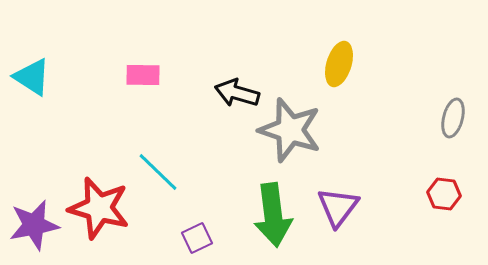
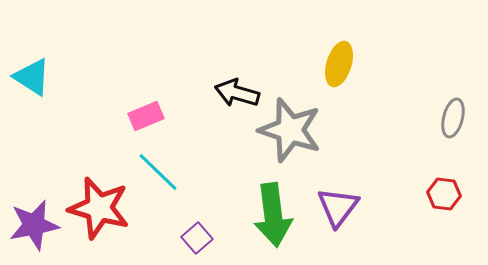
pink rectangle: moved 3 px right, 41 px down; rotated 24 degrees counterclockwise
purple square: rotated 16 degrees counterclockwise
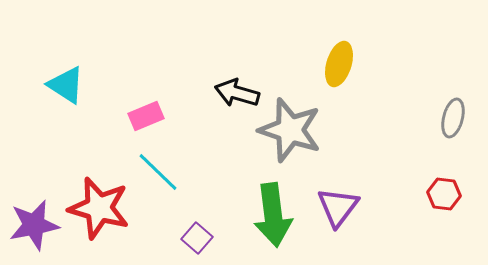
cyan triangle: moved 34 px right, 8 px down
purple square: rotated 8 degrees counterclockwise
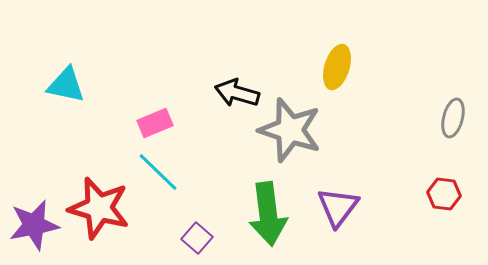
yellow ellipse: moved 2 px left, 3 px down
cyan triangle: rotated 21 degrees counterclockwise
pink rectangle: moved 9 px right, 7 px down
green arrow: moved 5 px left, 1 px up
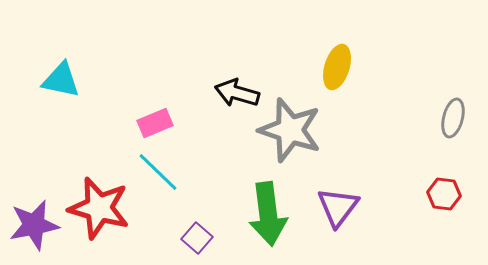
cyan triangle: moved 5 px left, 5 px up
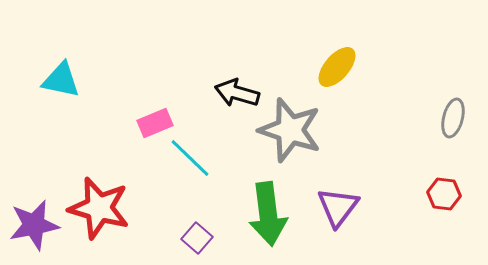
yellow ellipse: rotated 24 degrees clockwise
cyan line: moved 32 px right, 14 px up
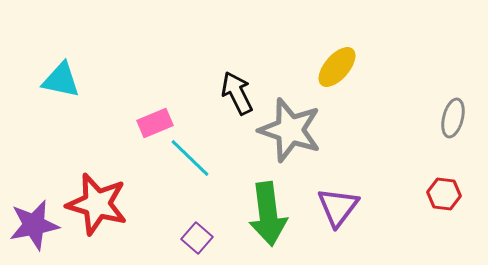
black arrow: rotated 48 degrees clockwise
red star: moved 2 px left, 4 px up
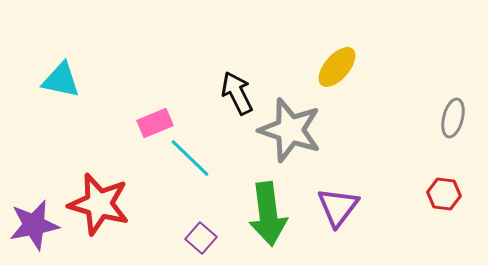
red star: moved 2 px right
purple square: moved 4 px right
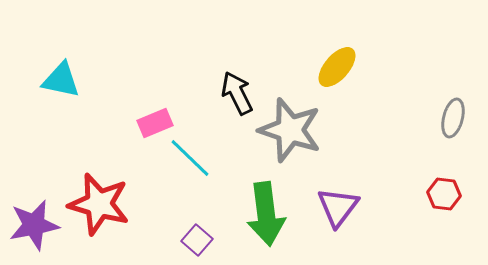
green arrow: moved 2 px left
purple square: moved 4 px left, 2 px down
